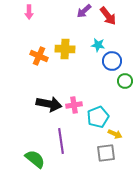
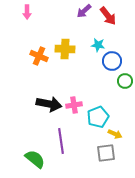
pink arrow: moved 2 px left
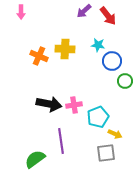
pink arrow: moved 6 px left
green semicircle: rotated 75 degrees counterclockwise
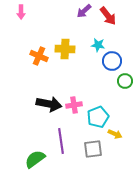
gray square: moved 13 px left, 4 px up
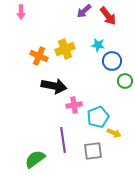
yellow cross: rotated 24 degrees counterclockwise
black arrow: moved 5 px right, 18 px up
yellow arrow: moved 1 px left, 1 px up
purple line: moved 2 px right, 1 px up
gray square: moved 2 px down
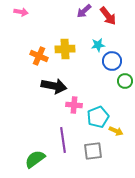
pink arrow: rotated 80 degrees counterclockwise
cyan star: rotated 16 degrees counterclockwise
yellow cross: rotated 18 degrees clockwise
pink cross: rotated 14 degrees clockwise
yellow arrow: moved 2 px right, 2 px up
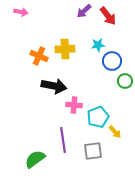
yellow arrow: moved 1 px left, 1 px down; rotated 24 degrees clockwise
